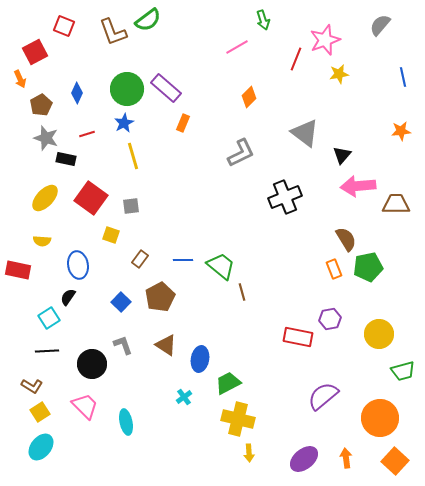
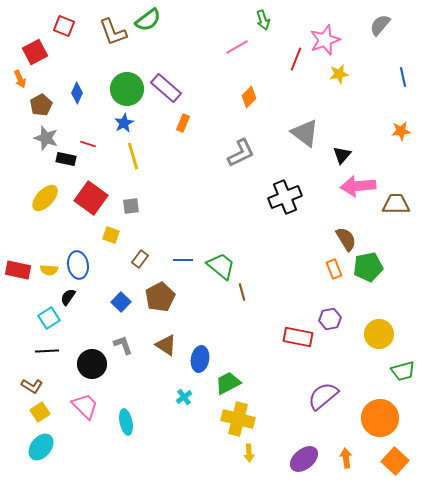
red line at (87, 134): moved 1 px right, 10 px down; rotated 35 degrees clockwise
yellow semicircle at (42, 241): moved 7 px right, 29 px down
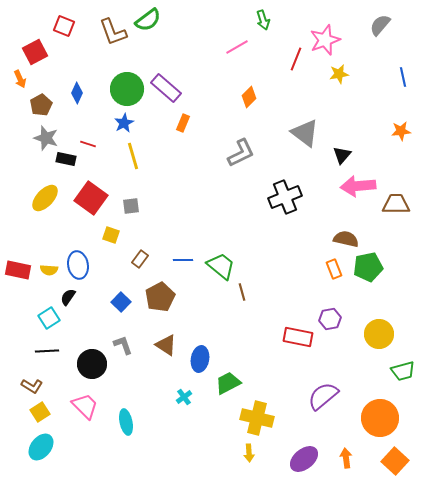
brown semicircle at (346, 239): rotated 45 degrees counterclockwise
yellow cross at (238, 419): moved 19 px right, 1 px up
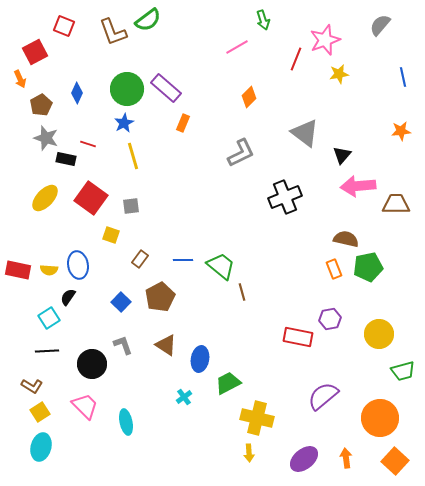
cyan ellipse at (41, 447): rotated 24 degrees counterclockwise
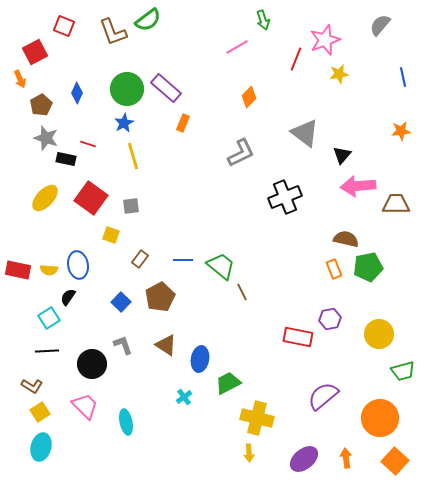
brown line at (242, 292): rotated 12 degrees counterclockwise
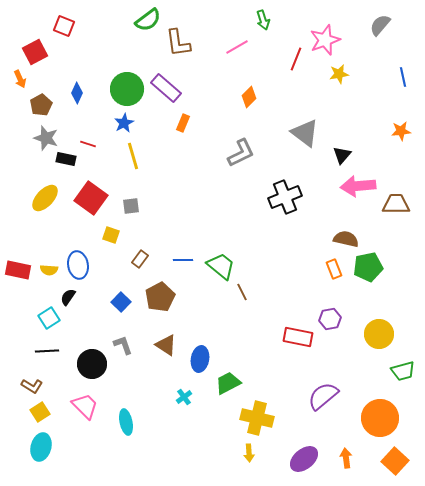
brown L-shape at (113, 32): moved 65 px right, 11 px down; rotated 12 degrees clockwise
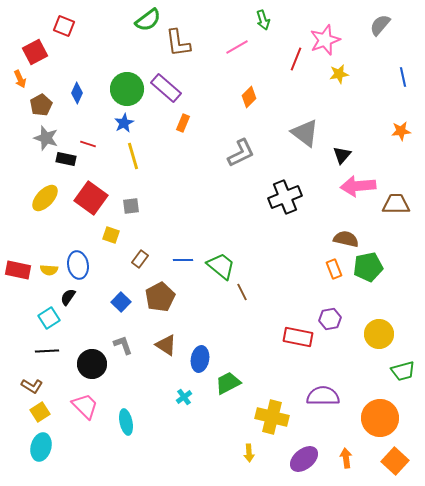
purple semicircle at (323, 396): rotated 40 degrees clockwise
yellow cross at (257, 418): moved 15 px right, 1 px up
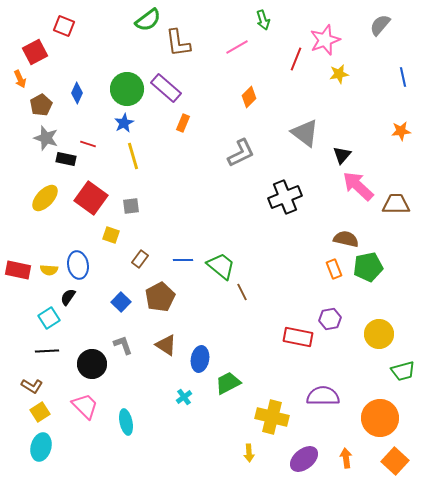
pink arrow at (358, 186): rotated 48 degrees clockwise
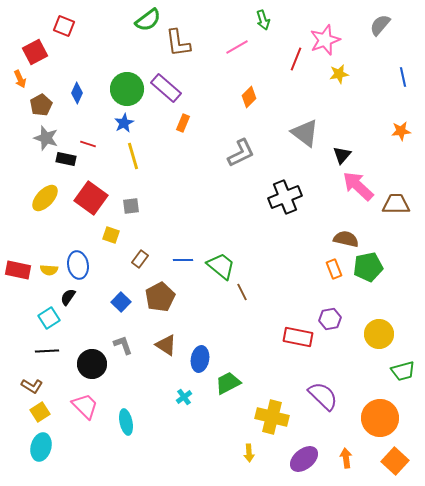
purple semicircle at (323, 396): rotated 44 degrees clockwise
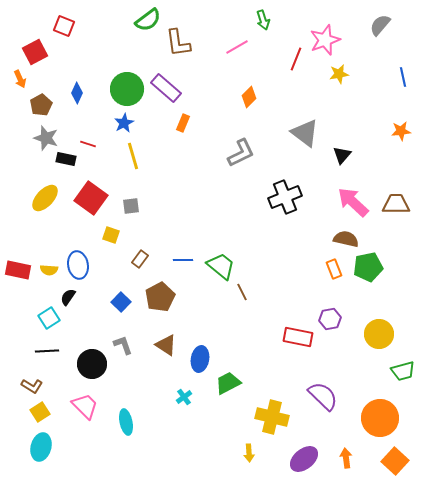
pink arrow at (358, 186): moved 5 px left, 16 px down
